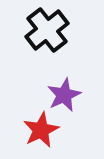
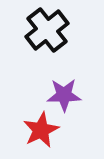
purple star: rotated 24 degrees clockwise
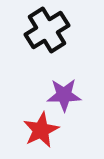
black cross: rotated 6 degrees clockwise
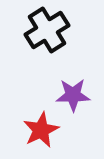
purple star: moved 9 px right
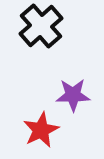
black cross: moved 6 px left, 4 px up; rotated 9 degrees counterclockwise
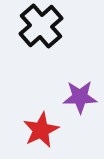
purple star: moved 7 px right, 2 px down
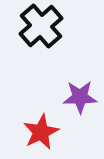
red star: moved 2 px down
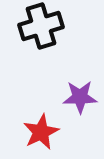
black cross: rotated 24 degrees clockwise
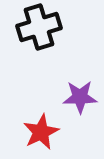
black cross: moved 2 px left, 1 px down
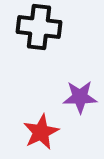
black cross: rotated 24 degrees clockwise
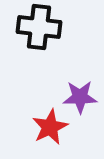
red star: moved 9 px right, 5 px up
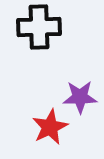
black cross: rotated 9 degrees counterclockwise
